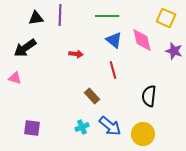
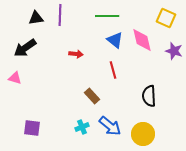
blue triangle: moved 1 px right
black semicircle: rotated 10 degrees counterclockwise
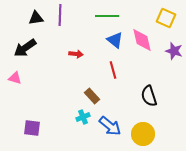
black semicircle: rotated 15 degrees counterclockwise
cyan cross: moved 1 px right, 10 px up
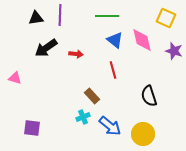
black arrow: moved 21 px right
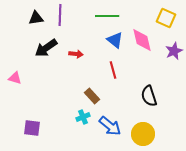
purple star: rotated 30 degrees clockwise
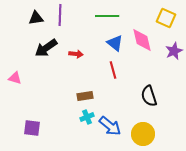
blue triangle: moved 3 px down
brown rectangle: moved 7 px left; rotated 56 degrees counterclockwise
cyan cross: moved 4 px right
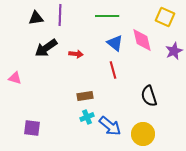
yellow square: moved 1 px left, 1 px up
